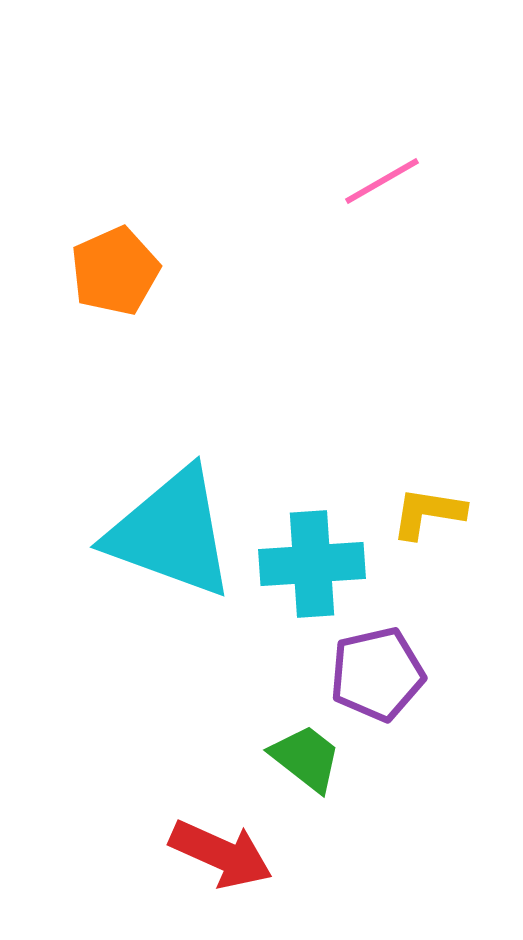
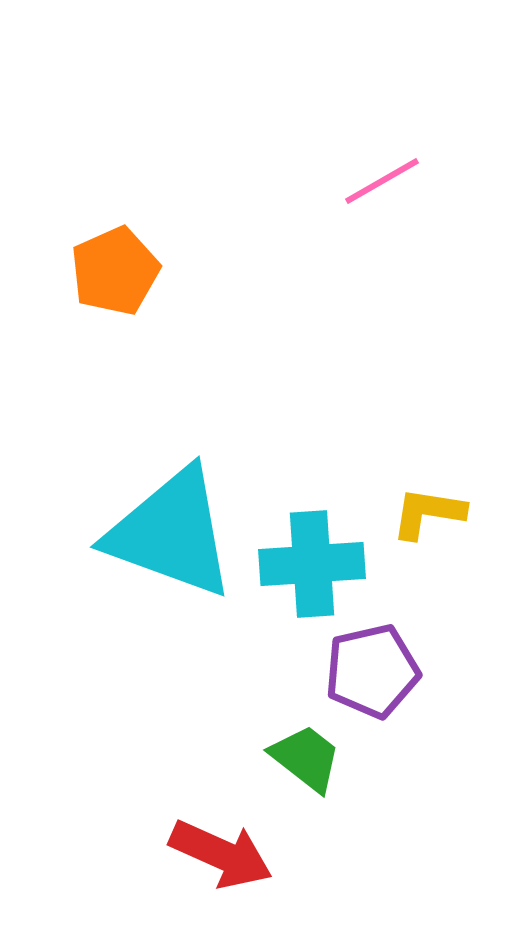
purple pentagon: moved 5 px left, 3 px up
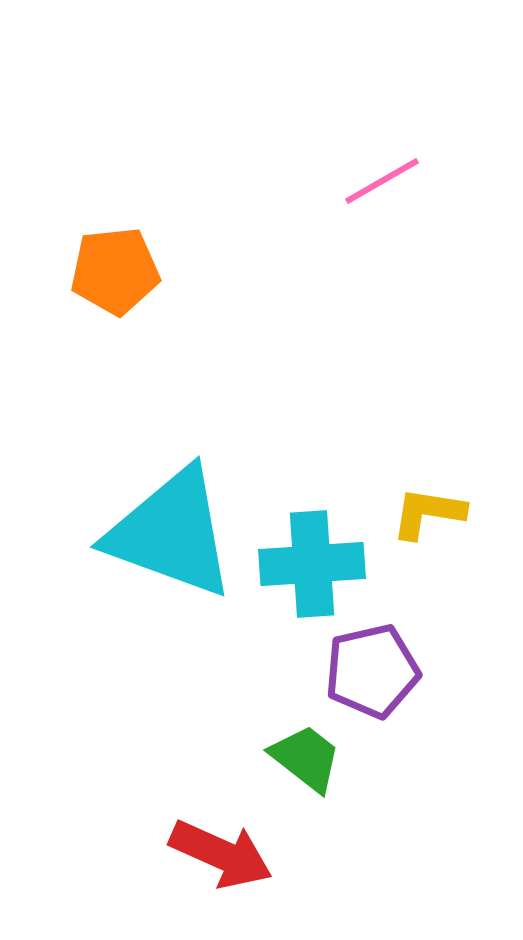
orange pentagon: rotated 18 degrees clockwise
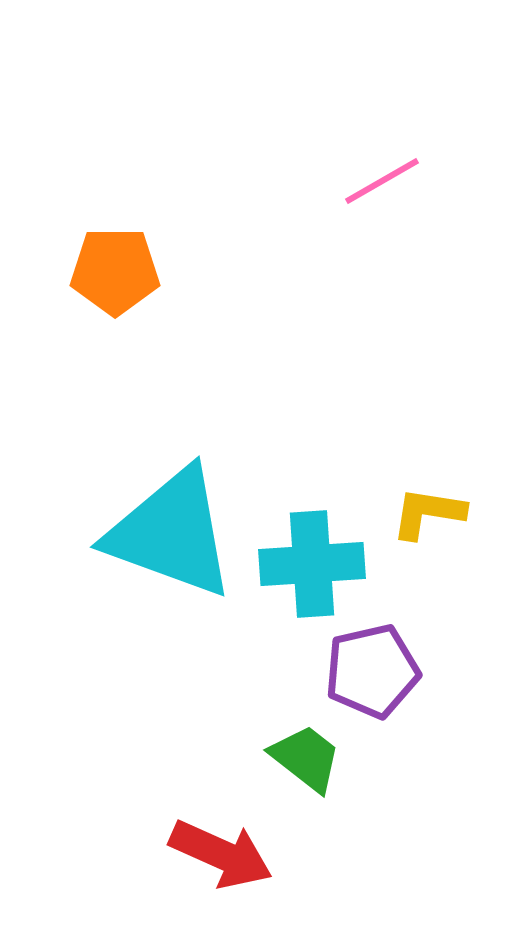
orange pentagon: rotated 6 degrees clockwise
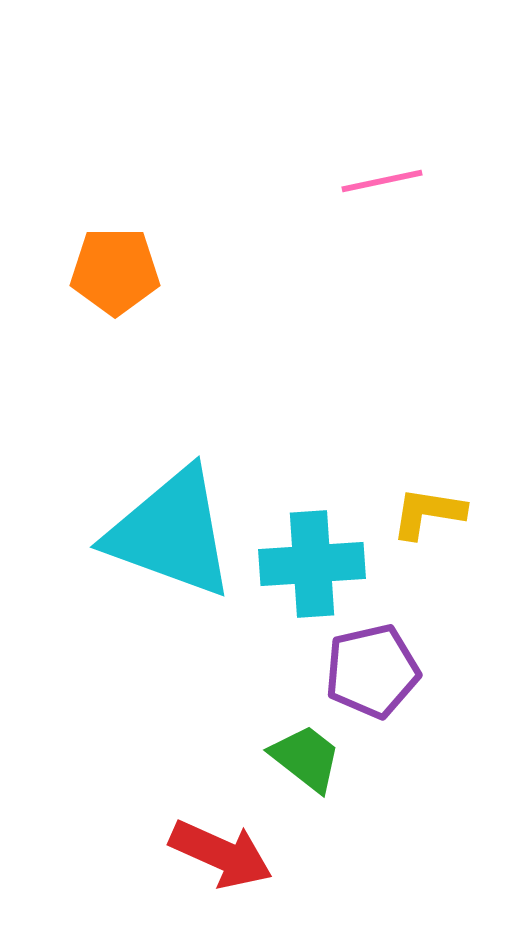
pink line: rotated 18 degrees clockwise
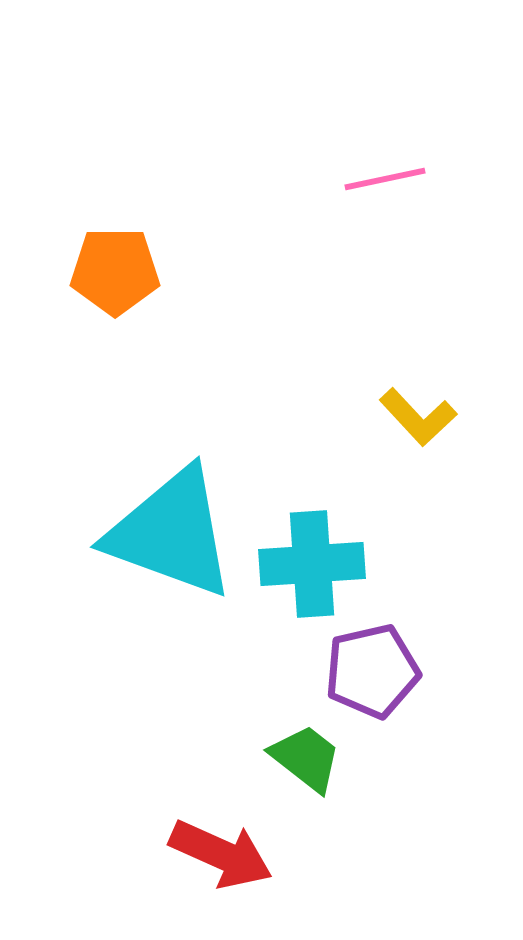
pink line: moved 3 px right, 2 px up
yellow L-shape: moved 10 px left, 96 px up; rotated 142 degrees counterclockwise
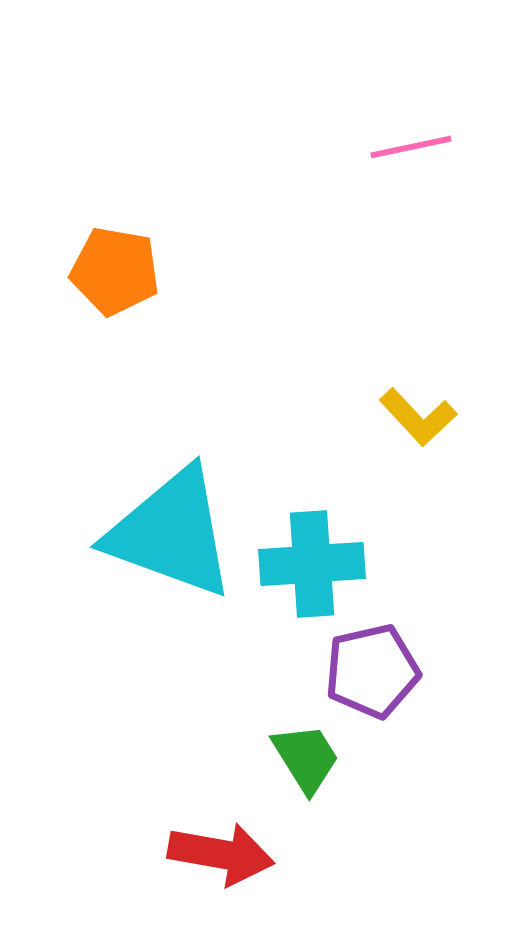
pink line: moved 26 px right, 32 px up
orange pentagon: rotated 10 degrees clockwise
green trapezoid: rotated 20 degrees clockwise
red arrow: rotated 14 degrees counterclockwise
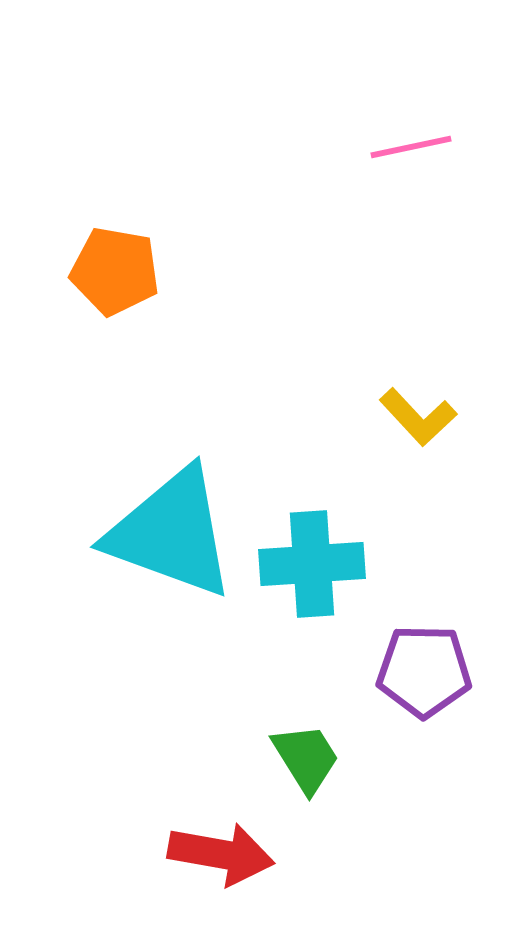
purple pentagon: moved 52 px right; rotated 14 degrees clockwise
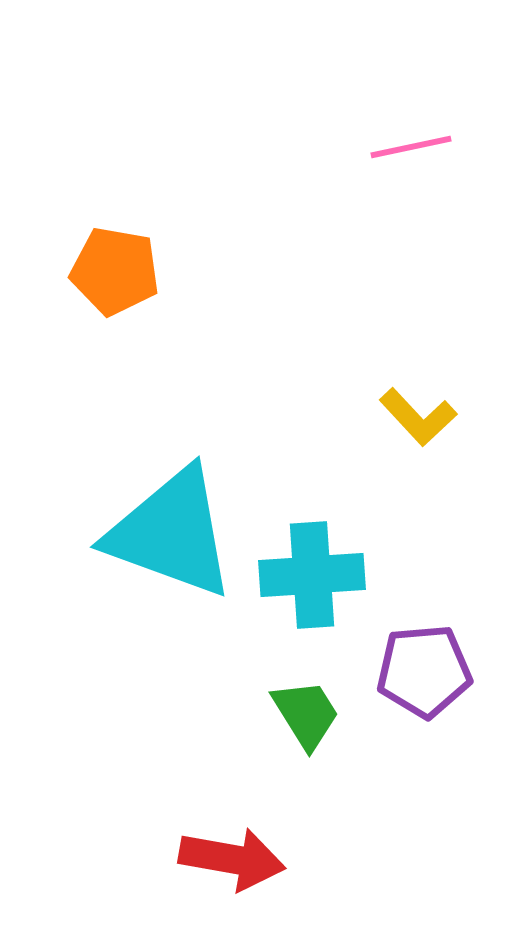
cyan cross: moved 11 px down
purple pentagon: rotated 6 degrees counterclockwise
green trapezoid: moved 44 px up
red arrow: moved 11 px right, 5 px down
